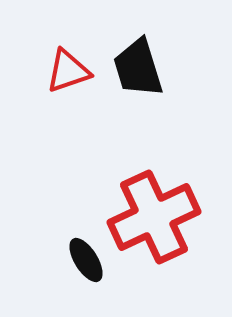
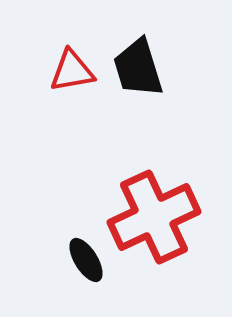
red triangle: moved 4 px right; rotated 9 degrees clockwise
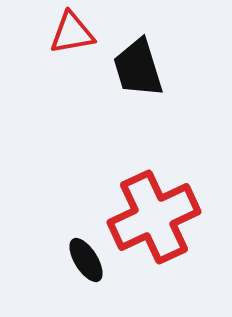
red triangle: moved 38 px up
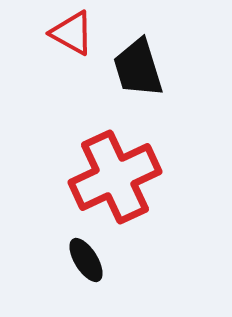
red triangle: rotated 39 degrees clockwise
red cross: moved 39 px left, 40 px up
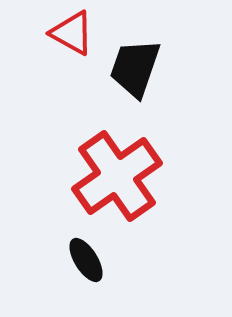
black trapezoid: moved 3 px left; rotated 36 degrees clockwise
red cross: moved 2 px right, 1 px up; rotated 10 degrees counterclockwise
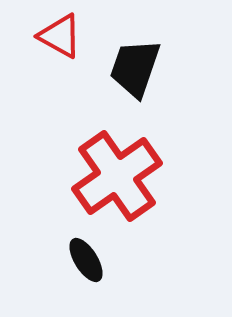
red triangle: moved 12 px left, 3 px down
